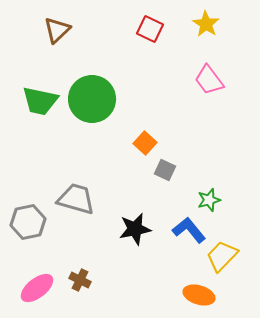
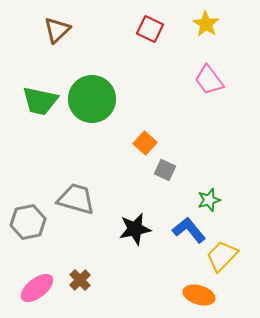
brown cross: rotated 20 degrees clockwise
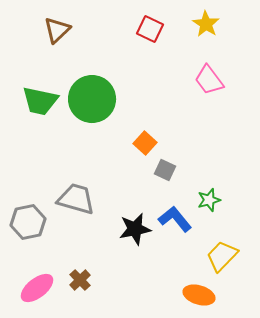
blue L-shape: moved 14 px left, 11 px up
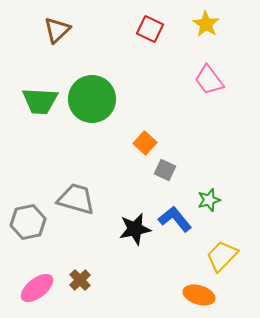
green trapezoid: rotated 9 degrees counterclockwise
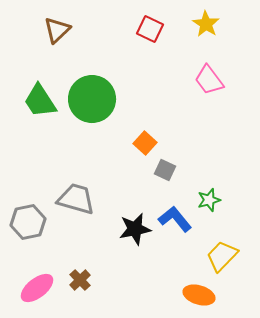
green trapezoid: rotated 54 degrees clockwise
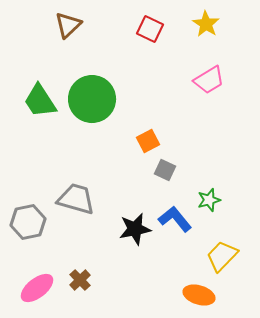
brown triangle: moved 11 px right, 5 px up
pink trapezoid: rotated 84 degrees counterclockwise
orange square: moved 3 px right, 2 px up; rotated 20 degrees clockwise
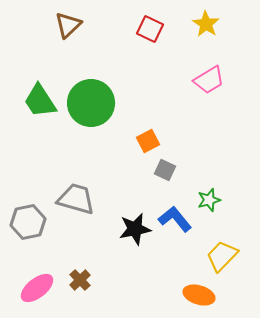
green circle: moved 1 px left, 4 px down
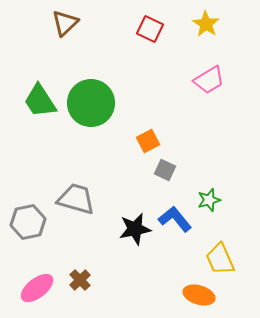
brown triangle: moved 3 px left, 2 px up
yellow trapezoid: moved 2 px left, 3 px down; rotated 68 degrees counterclockwise
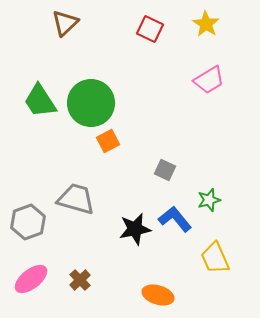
orange square: moved 40 px left
gray hexagon: rotated 8 degrees counterclockwise
yellow trapezoid: moved 5 px left, 1 px up
pink ellipse: moved 6 px left, 9 px up
orange ellipse: moved 41 px left
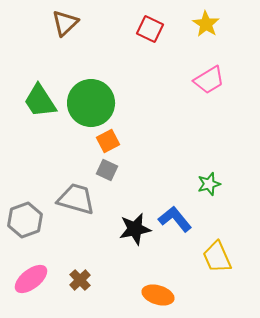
gray square: moved 58 px left
green star: moved 16 px up
gray hexagon: moved 3 px left, 2 px up
yellow trapezoid: moved 2 px right, 1 px up
